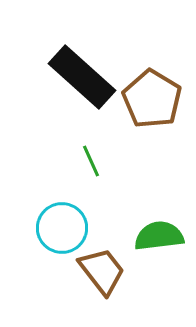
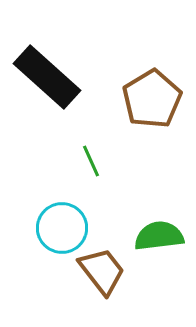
black rectangle: moved 35 px left
brown pentagon: rotated 10 degrees clockwise
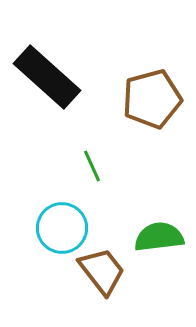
brown pentagon: rotated 16 degrees clockwise
green line: moved 1 px right, 5 px down
green semicircle: moved 1 px down
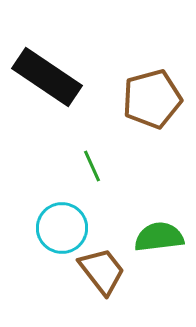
black rectangle: rotated 8 degrees counterclockwise
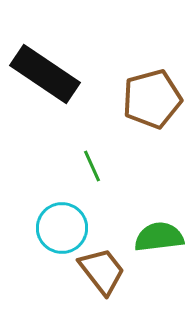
black rectangle: moved 2 px left, 3 px up
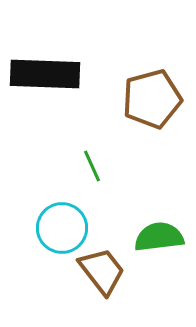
black rectangle: rotated 32 degrees counterclockwise
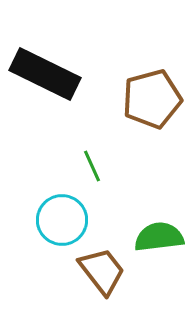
black rectangle: rotated 24 degrees clockwise
cyan circle: moved 8 px up
